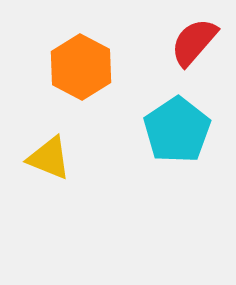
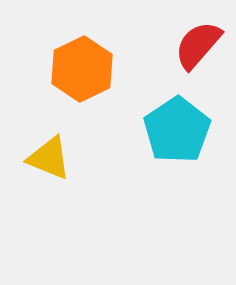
red semicircle: moved 4 px right, 3 px down
orange hexagon: moved 1 px right, 2 px down; rotated 6 degrees clockwise
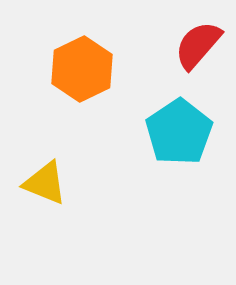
cyan pentagon: moved 2 px right, 2 px down
yellow triangle: moved 4 px left, 25 px down
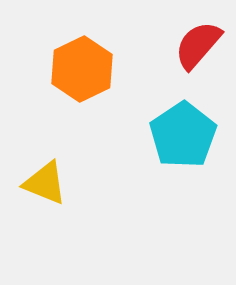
cyan pentagon: moved 4 px right, 3 px down
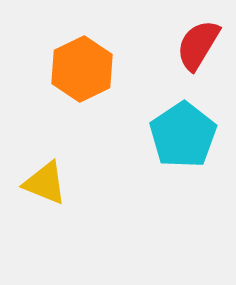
red semicircle: rotated 10 degrees counterclockwise
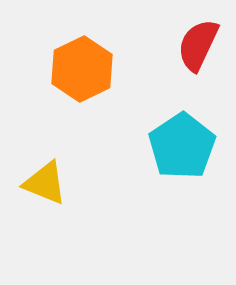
red semicircle: rotated 6 degrees counterclockwise
cyan pentagon: moved 1 px left, 11 px down
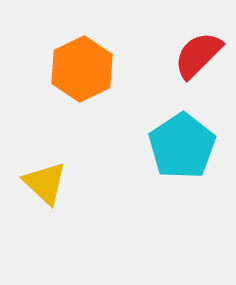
red semicircle: moved 10 px down; rotated 20 degrees clockwise
yellow triangle: rotated 21 degrees clockwise
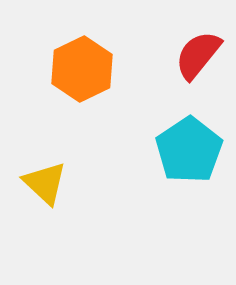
red semicircle: rotated 6 degrees counterclockwise
cyan pentagon: moved 7 px right, 4 px down
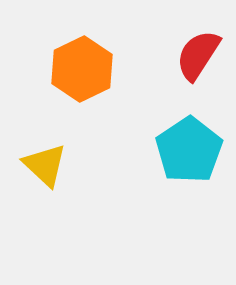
red semicircle: rotated 6 degrees counterclockwise
yellow triangle: moved 18 px up
